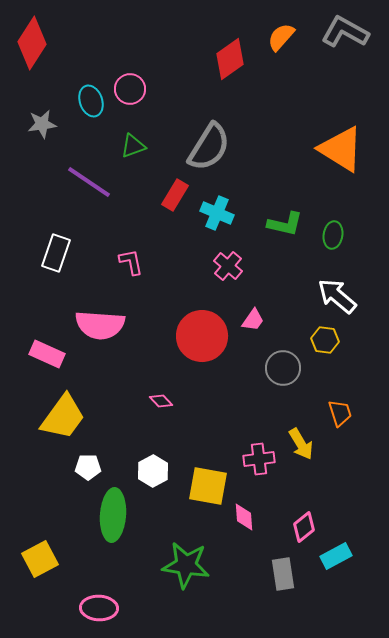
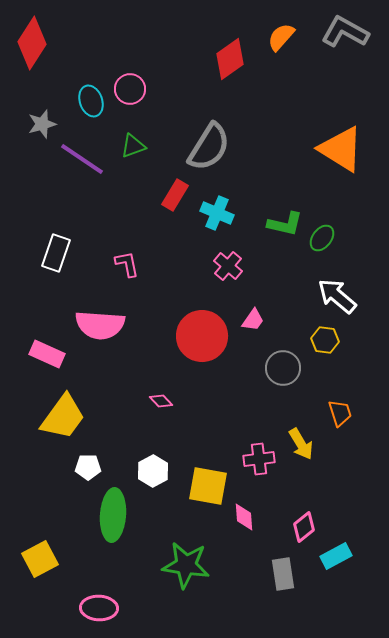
gray star at (42, 124): rotated 8 degrees counterclockwise
purple line at (89, 182): moved 7 px left, 23 px up
green ellipse at (333, 235): moved 11 px left, 3 px down; rotated 28 degrees clockwise
pink L-shape at (131, 262): moved 4 px left, 2 px down
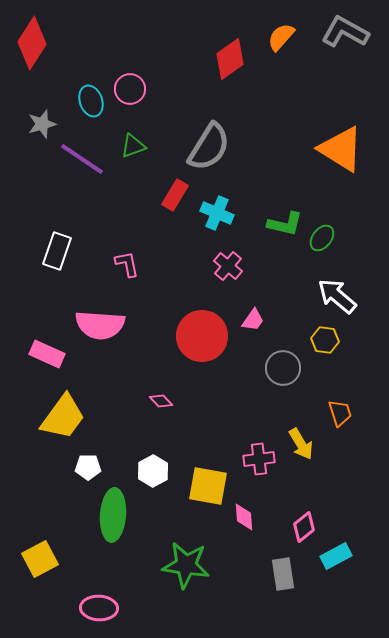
white rectangle at (56, 253): moved 1 px right, 2 px up
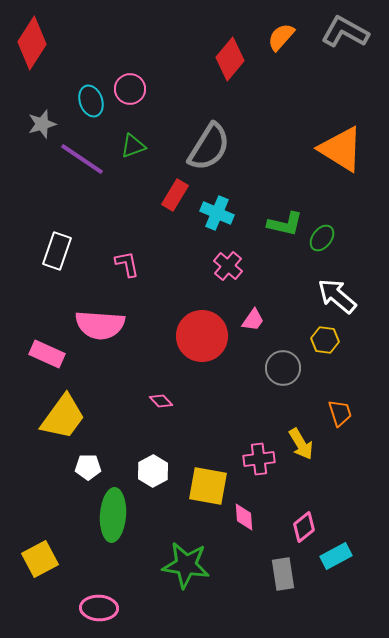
red diamond at (230, 59): rotated 15 degrees counterclockwise
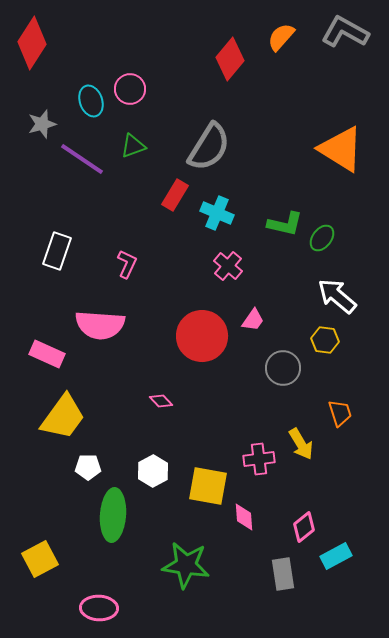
pink L-shape at (127, 264): rotated 36 degrees clockwise
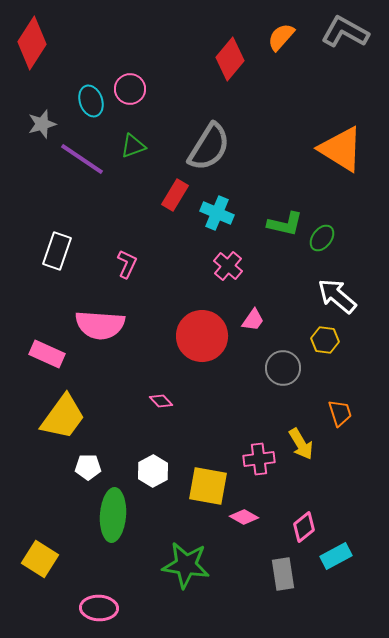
pink diamond at (244, 517): rotated 56 degrees counterclockwise
yellow square at (40, 559): rotated 30 degrees counterclockwise
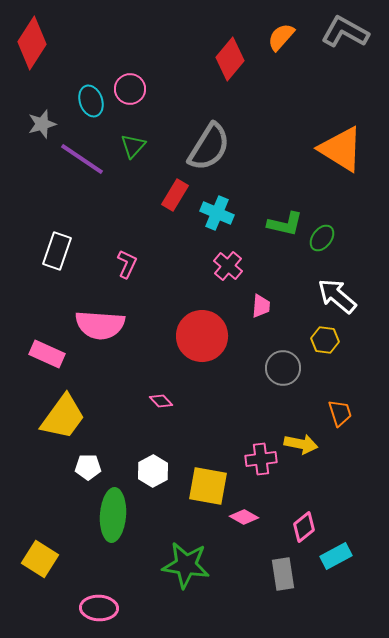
green triangle at (133, 146): rotated 28 degrees counterclockwise
pink trapezoid at (253, 320): moved 8 px right, 14 px up; rotated 30 degrees counterclockwise
yellow arrow at (301, 444): rotated 48 degrees counterclockwise
pink cross at (259, 459): moved 2 px right
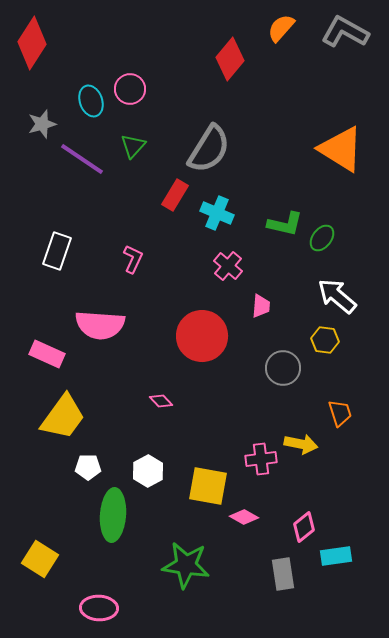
orange semicircle at (281, 37): moved 9 px up
gray semicircle at (209, 147): moved 2 px down
pink L-shape at (127, 264): moved 6 px right, 5 px up
white hexagon at (153, 471): moved 5 px left
cyan rectangle at (336, 556): rotated 20 degrees clockwise
